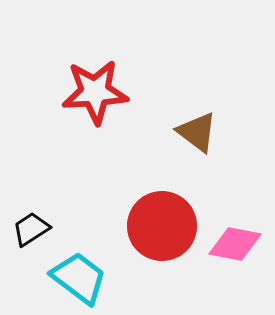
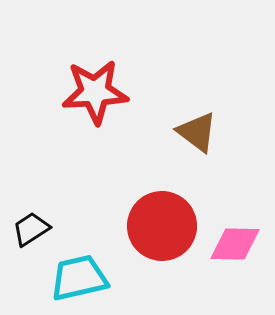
pink diamond: rotated 10 degrees counterclockwise
cyan trapezoid: rotated 50 degrees counterclockwise
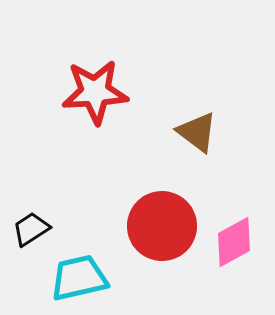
pink diamond: moved 1 px left, 2 px up; rotated 30 degrees counterclockwise
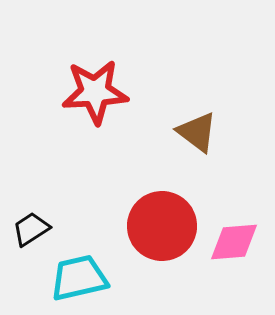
pink diamond: rotated 24 degrees clockwise
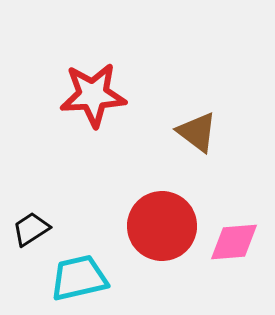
red star: moved 2 px left, 3 px down
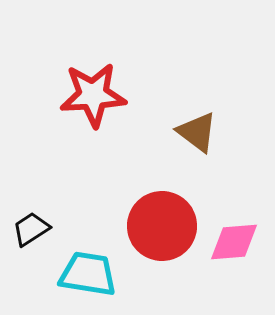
cyan trapezoid: moved 9 px right, 4 px up; rotated 22 degrees clockwise
